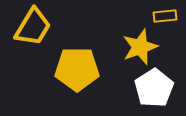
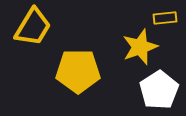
yellow rectangle: moved 2 px down
yellow pentagon: moved 1 px right, 2 px down
white pentagon: moved 5 px right, 2 px down
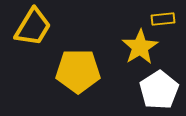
yellow rectangle: moved 2 px left, 1 px down
yellow star: rotated 12 degrees counterclockwise
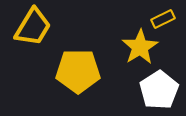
yellow rectangle: rotated 20 degrees counterclockwise
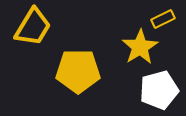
white pentagon: rotated 18 degrees clockwise
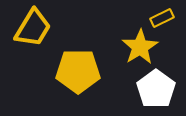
yellow rectangle: moved 1 px left, 1 px up
yellow trapezoid: moved 1 px down
white pentagon: moved 3 px left, 1 px up; rotated 21 degrees counterclockwise
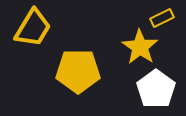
yellow star: rotated 6 degrees counterclockwise
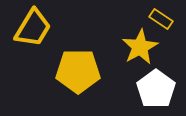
yellow rectangle: moved 1 px left, 1 px down; rotated 60 degrees clockwise
yellow star: rotated 9 degrees clockwise
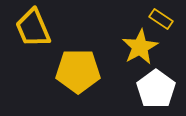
yellow trapezoid: rotated 126 degrees clockwise
